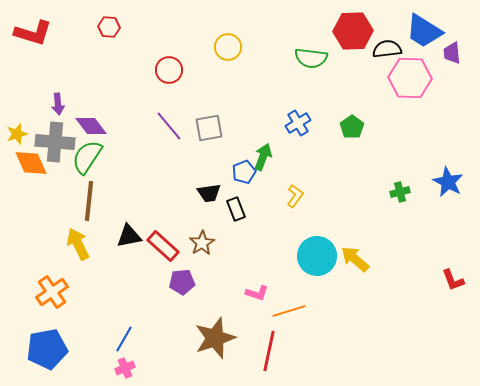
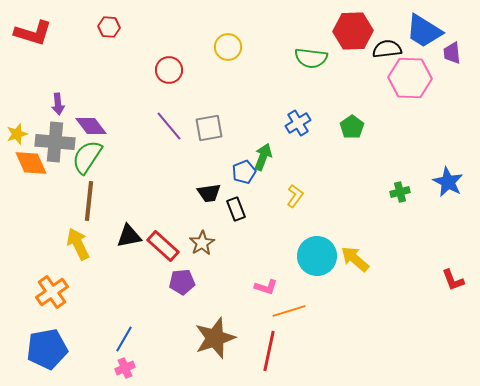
pink L-shape at (257, 293): moved 9 px right, 6 px up
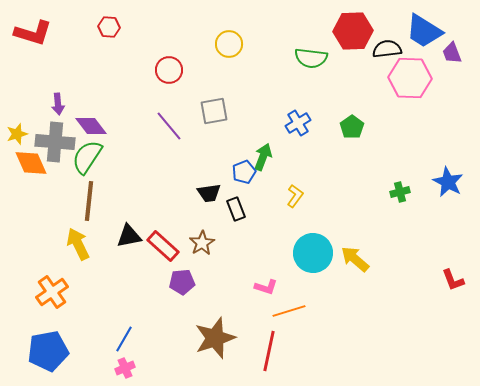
yellow circle at (228, 47): moved 1 px right, 3 px up
purple trapezoid at (452, 53): rotated 15 degrees counterclockwise
gray square at (209, 128): moved 5 px right, 17 px up
cyan circle at (317, 256): moved 4 px left, 3 px up
blue pentagon at (47, 349): moved 1 px right, 2 px down
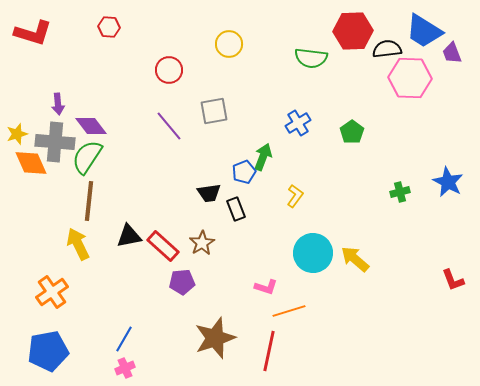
green pentagon at (352, 127): moved 5 px down
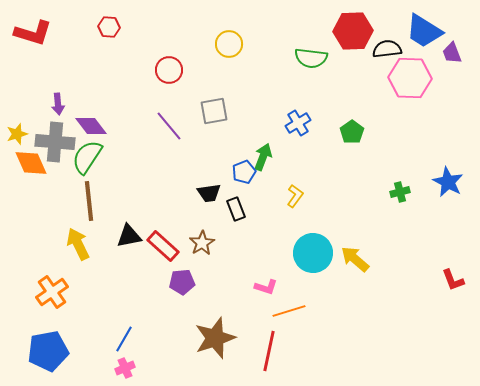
brown line at (89, 201): rotated 12 degrees counterclockwise
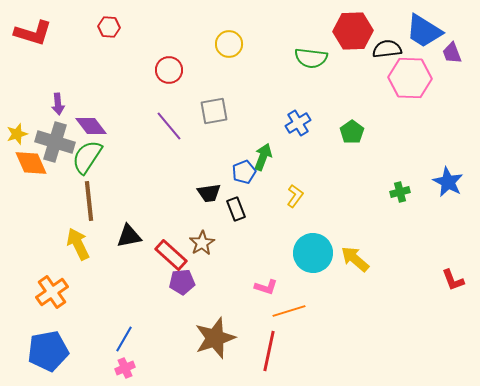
gray cross at (55, 142): rotated 12 degrees clockwise
red rectangle at (163, 246): moved 8 px right, 9 px down
